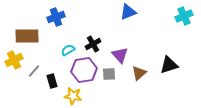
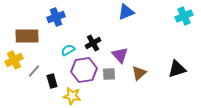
blue triangle: moved 2 px left
black cross: moved 1 px up
black triangle: moved 8 px right, 4 px down
yellow star: moved 1 px left
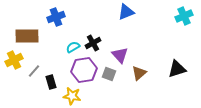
cyan semicircle: moved 5 px right, 3 px up
gray square: rotated 24 degrees clockwise
black rectangle: moved 1 px left, 1 px down
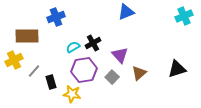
gray square: moved 3 px right, 3 px down; rotated 24 degrees clockwise
yellow star: moved 2 px up
